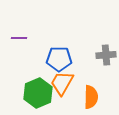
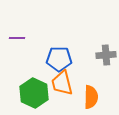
purple line: moved 2 px left
orange trapezoid: rotated 44 degrees counterclockwise
green hexagon: moved 4 px left; rotated 12 degrees counterclockwise
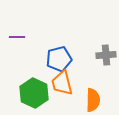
purple line: moved 1 px up
blue pentagon: rotated 15 degrees counterclockwise
orange semicircle: moved 2 px right, 3 px down
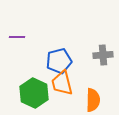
gray cross: moved 3 px left
blue pentagon: moved 2 px down
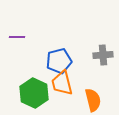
orange semicircle: rotated 15 degrees counterclockwise
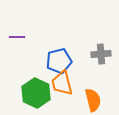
gray cross: moved 2 px left, 1 px up
green hexagon: moved 2 px right
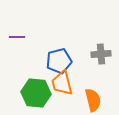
green hexagon: rotated 20 degrees counterclockwise
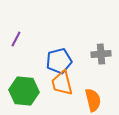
purple line: moved 1 px left, 2 px down; rotated 63 degrees counterclockwise
green hexagon: moved 12 px left, 2 px up
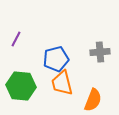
gray cross: moved 1 px left, 2 px up
blue pentagon: moved 3 px left, 2 px up
green hexagon: moved 3 px left, 5 px up
orange semicircle: rotated 35 degrees clockwise
